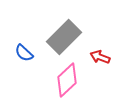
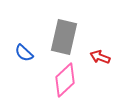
gray rectangle: rotated 32 degrees counterclockwise
pink diamond: moved 2 px left
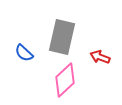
gray rectangle: moved 2 px left
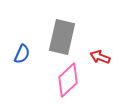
blue semicircle: moved 2 px left, 1 px down; rotated 108 degrees counterclockwise
pink diamond: moved 3 px right
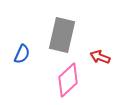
gray rectangle: moved 2 px up
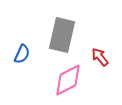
red arrow: rotated 30 degrees clockwise
pink diamond: rotated 16 degrees clockwise
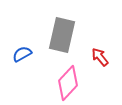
blue semicircle: rotated 144 degrees counterclockwise
pink diamond: moved 3 px down; rotated 20 degrees counterclockwise
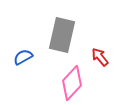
blue semicircle: moved 1 px right, 3 px down
pink diamond: moved 4 px right
